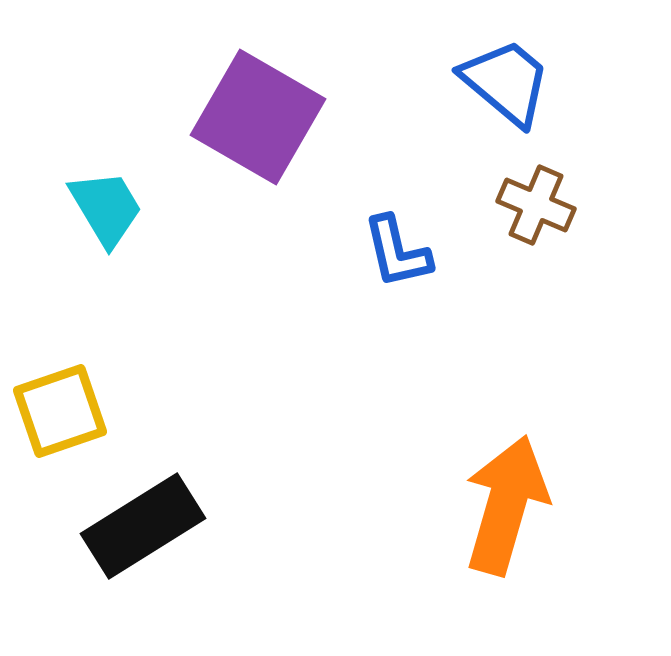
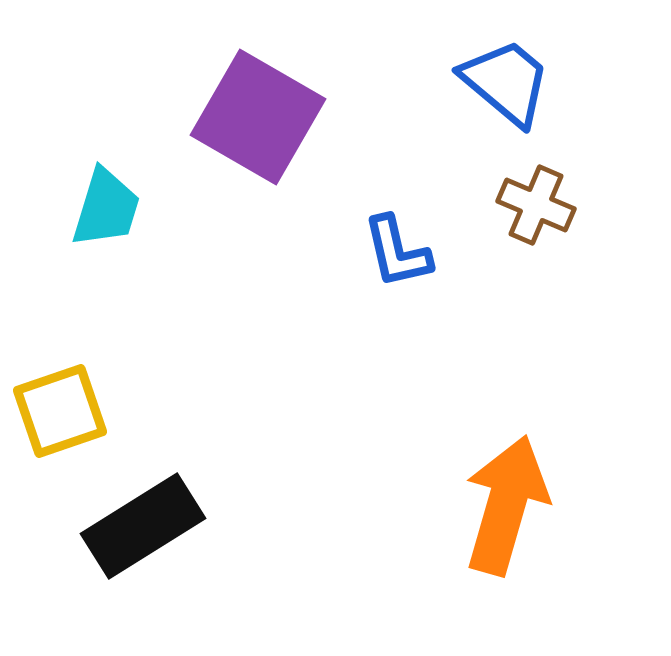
cyan trapezoid: rotated 48 degrees clockwise
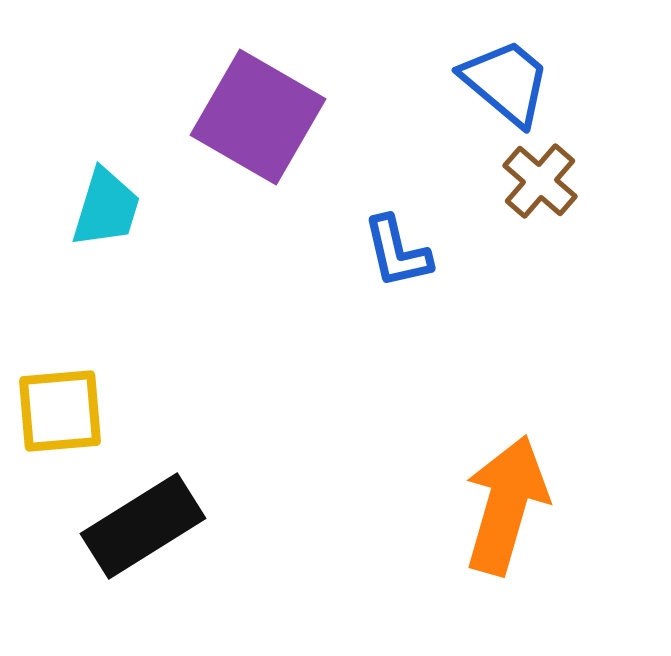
brown cross: moved 4 px right, 24 px up; rotated 18 degrees clockwise
yellow square: rotated 14 degrees clockwise
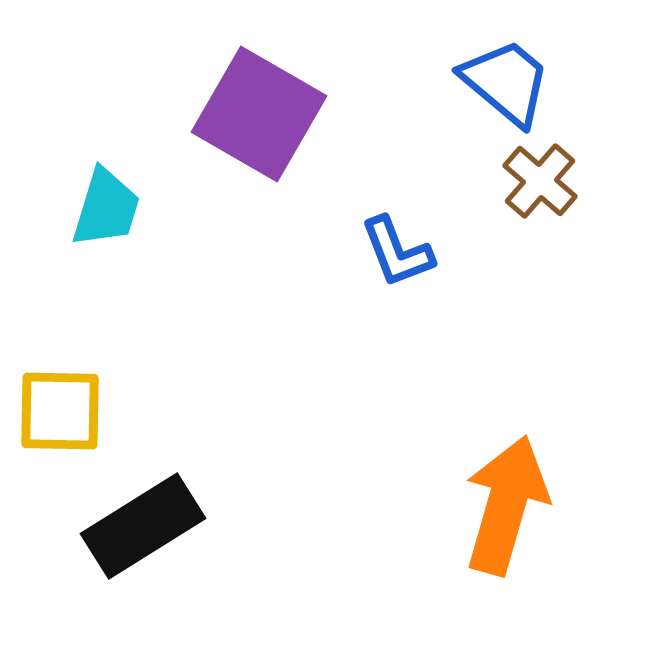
purple square: moved 1 px right, 3 px up
blue L-shape: rotated 8 degrees counterclockwise
yellow square: rotated 6 degrees clockwise
